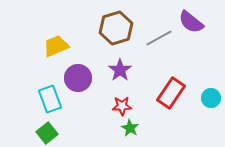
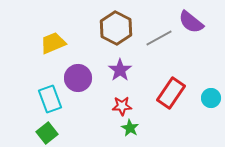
brown hexagon: rotated 16 degrees counterclockwise
yellow trapezoid: moved 3 px left, 3 px up
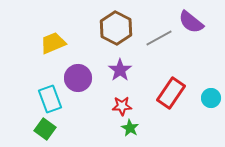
green square: moved 2 px left, 4 px up; rotated 15 degrees counterclockwise
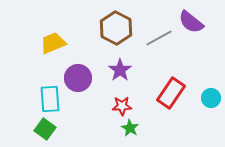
cyan rectangle: rotated 16 degrees clockwise
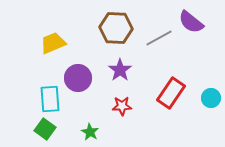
brown hexagon: rotated 24 degrees counterclockwise
green star: moved 40 px left, 4 px down
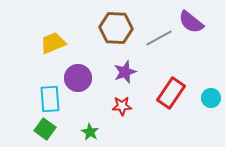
purple star: moved 5 px right, 2 px down; rotated 15 degrees clockwise
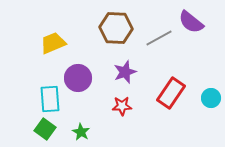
green star: moved 9 px left
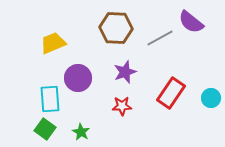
gray line: moved 1 px right
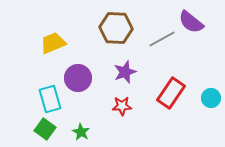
gray line: moved 2 px right, 1 px down
cyan rectangle: rotated 12 degrees counterclockwise
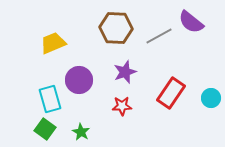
gray line: moved 3 px left, 3 px up
purple circle: moved 1 px right, 2 px down
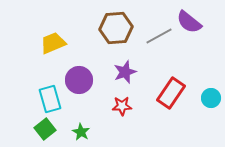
purple semicircle: moved 2 px left
brown hexagon: rotated 8 degrees counterclockwise
green square: rotated 15 degrees clockwise
